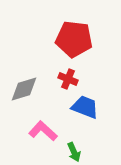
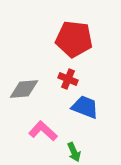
gray diamond: rotated 12 degrees clockwise
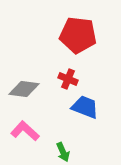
red pentagon: moved 4 px right, 4 px up
gray diamond: rotated 12 degrees clockwise
pink L-shape: moved 18 px left
green arrow: moved 11 px left
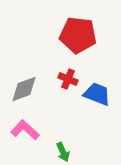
gray diamond: rotated 28 degrees counterclockwise
blue trapezoid: moved 12 px right, 13 px up
pink L-shape: moved 1 px up
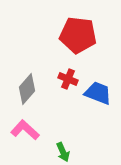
gray diamond: moved 3 px right; rotated 28 degrees counterclockwise
blue trapezoid: moved 1 px right, 1 px up
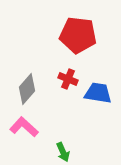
blue trapezoid: rotated 12 degrees counterclockwise
pink L-shape: moved 1 px left, 3 px up
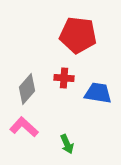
red cross: moved 4 px left, 1 px up; rotated 18 degrees counterclockwise
green arrow: moved 4 px right, 8 px up
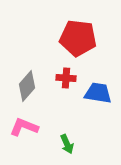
red pentagon: moved 3 px down
red cross: moved 2 px right
gray diamond: moved 3 px up
pink L-shape: rotated 20 degrees counterclockwise
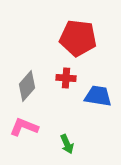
blue trapezoid: moved 3 px down
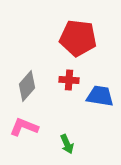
red cross: moved 3 px right, 2 px down
blue trapezoid: moved 2 px right
